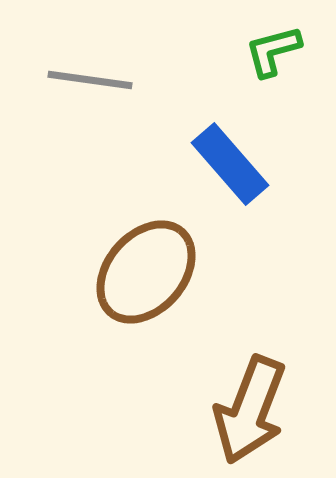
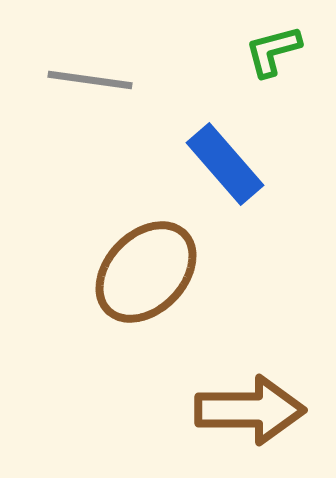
blue rectangle: moved 5 px left
brown ellipse: rotated 3 degrees clockwise
brown arrow: rotated 111 degrees counterclockwise
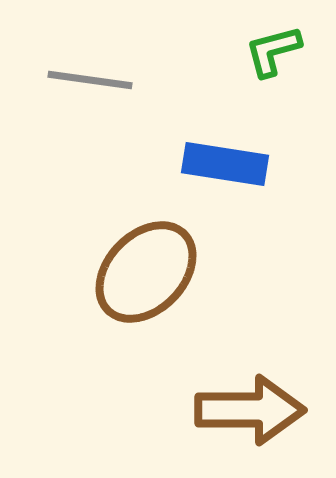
blue rectangle: rotated 40 degrees counterclockwise
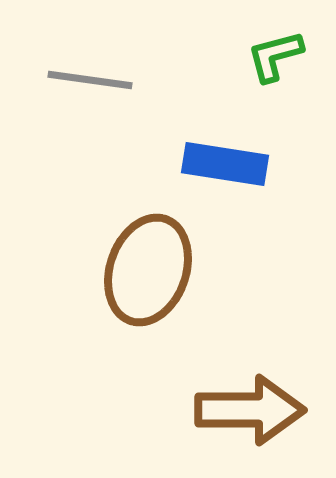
green L-shape: moved 2 px right, 5 px down
brown ellipse: moved 2 px right, 2 px up; rotated 25 degrees counterclockwise
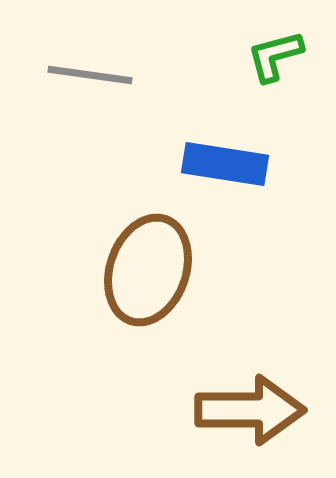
gray line: moved 5 px up
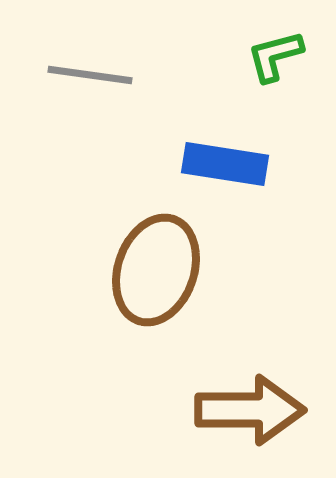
brown ellipse: moved 8 px right
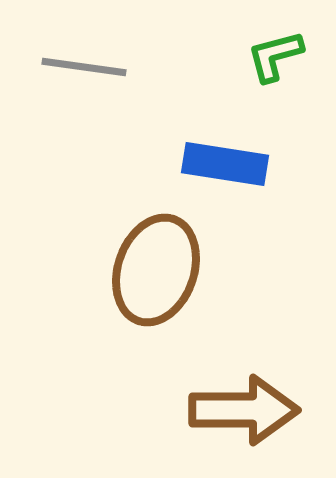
gray line: moved 6 px left, 8 px up
brown arrow: moved 6 px left
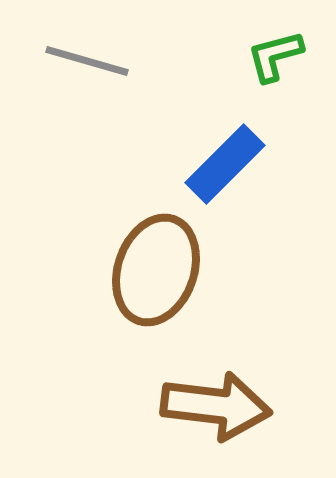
gray line: moved 3 px right, 6 px up; rotated 8 degrees clockwise
blue rectangle: rotated 54 degrees counterclockwise
brown arrow: moved 28 px left, 4 px up; rotated 7 degrees clockwise
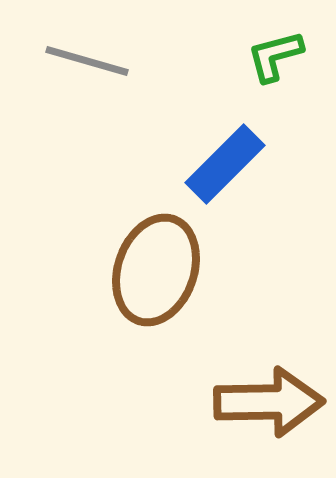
brown arrow: moved 53 px right, 4 px up; rotated 8 degrees counterclockwise
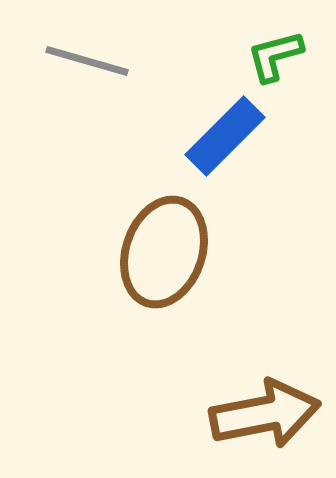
blue rectangle: moved 28 px up
brown ellipse: moved 8 px right, 18 px up
brown arrow: moved 4 px left, 12 px down; rotated 10 degrees counterclockwise
